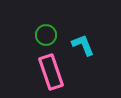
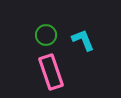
cyan L-shape: moved 5 px up
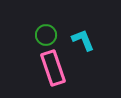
pink rectangle: moved 2 px right, 4 px up
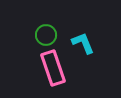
cyan L-shape: moved 3 px down
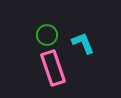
green circle: moved 1 px right
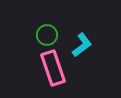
cyan L-shape: moved 1 px left, 2 px down; rotated 75 degrees clockwise
